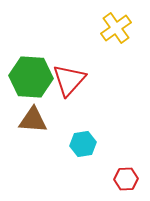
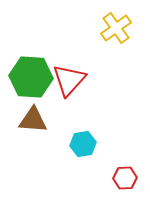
red hexagon: moved 1 px left, 1 px up
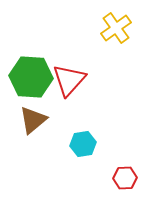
brown triangle: rotated 44 degrees counterclockwise
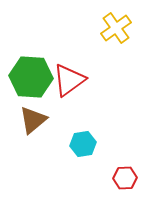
red triangle: rotated 12 degrees clockwise
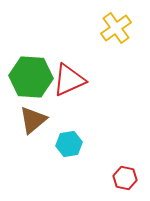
red triangle: rotated 12 degrees clockwise
cyan hexagon: moved 14 px left
red hexagon: rotated 15 degrees clockwise
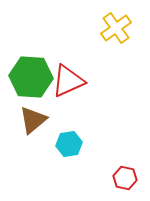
red triangle: moved 1 px left, 1 px down
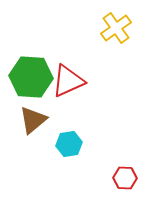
red hexagon: rotated 10 degrees counterclockwise
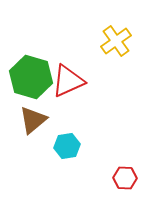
yellow cross: moved 13 px down
green hexagon: rotated 12 degrees clockwise
cyan hexagon: moved 2 px left, 2 px down
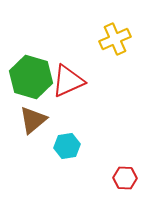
yellow cross: moved 1 px left, 2 px up; rotated 12 degrees clockwise
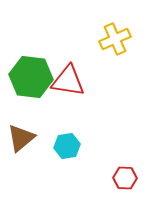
green hexagon: rotated 9 degrees counterclockwise
red triangle: rotated 33 degrees clockwise
brown triangle: moved 12 px left, 18 px down
